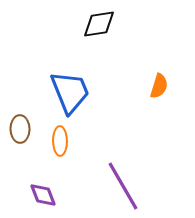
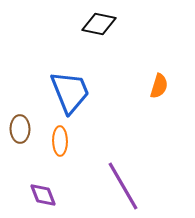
black diamond: rotated 20 degrees clockwise
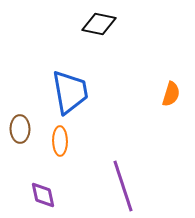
orange semicircle: moved 12 px right, 8 px down
blue trapezoid: rotated 12 degrees clockwise
purple line: rotated 12 degrees clockwise
purple diamond: rotated 8 degrees clockwise
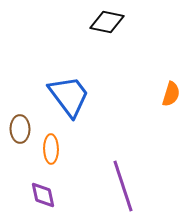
black diamond: moved 8 px right, 2 px up
blue trapezoid: moved 1 px left, 4 px down; rotated 27 degrees counterclockwise
orange ellipse: moved 9 px left, 8 px down
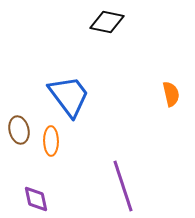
orange semicircle: rotated 30 degrees counterclockwise
brown ellipse: moved 1 px left, 1 px down; rotated 12 degrees counterclockwise
orange ellipse: moved 8 px up
purple diamond: moved 7 px left, 4 px down
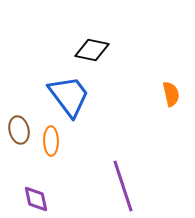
black diamond: moved 15 px left, 28 px down
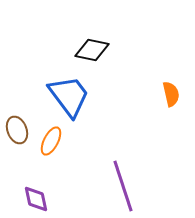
brown ellipse: moved 2 px left; rotated 8 degrees counterclockwise
orange ellipse: rotated 28 degrees clockwise
